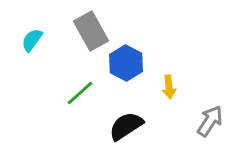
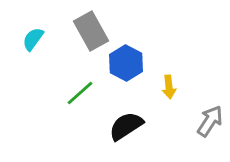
cyan semicircle: moved 1 px right, 1 px up
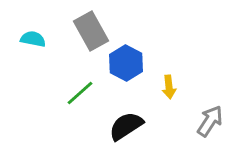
cyan semicircle: rotated 65 degrees clockwise
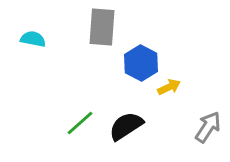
gray rectangle: moved 11 px right, 4 px up; rotated 33 degrees clockwise
blue hexagon: moved 15 px right
yellow arrow: rotated 110 degrees counterclockwise
green line: moved 30 px down
gray arrow: moved 2 px left, 6 px down
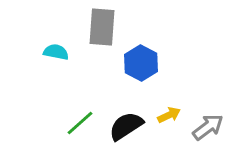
cyan semicircle: moved 23 px right, 13 px down
yellow arrow: moved 28 px down
gray arrow: rotated 20 degrees clockwise
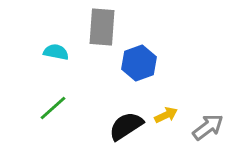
blue hexagon: moved 2 px left; rotated 12 degrees clockwise
yellow arrow: moved 3 px left
green line: moved 27 px left, 15 px up
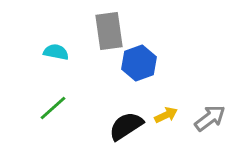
gray rectangle: moved 7 px right, 4 px down; rotated 12 degrees counterclockwise
gray arrow: moved 2 px right, 9 px up
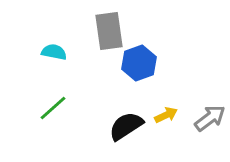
cyan semicircle: moved 2 px left
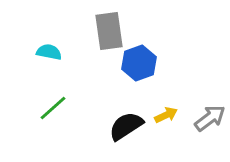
cyan semicircle: moved 5 px left
